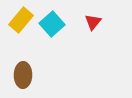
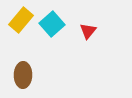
red triangle: moved 5 px left, 9 px down
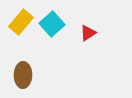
yellow rectangle: moved 2 px down
red triangle: moved 2 px down; rotated 18 degrees clockwise
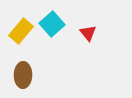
yellow rectangle: moved 9 px down
red triangle: rotated 36 degrees counterclockwise
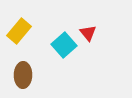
cyan square: moved 12 px right, 21 px down
yellow rectangle: moved 2 px left
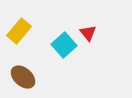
brown ellipse: moved 2 px down; rotated 50 degrees counterclockwise
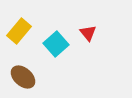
cyan square: moved 8 px left, 1 px up
